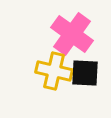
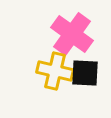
yellow cross: moved 1 px right
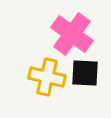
yellow cross: moved 8 px left, 6 px down
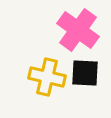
pink cross: moved 6 px right, 4 px up
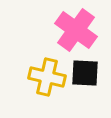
pink cross: moved 2 px left
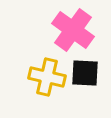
pink cross: moved 3 px left
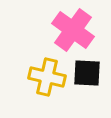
black square: moved 2 px right
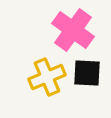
yellow cross: rotated 36 degrees counterclockwise
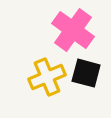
black square: moved 1 px left; rotated 12 degrees clockwise
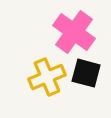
pink cross: moved 1 px right, 2 px down
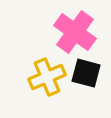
pink cross: moved 1 px right
